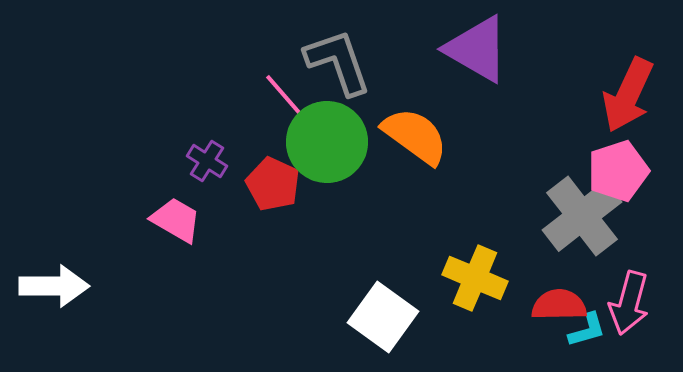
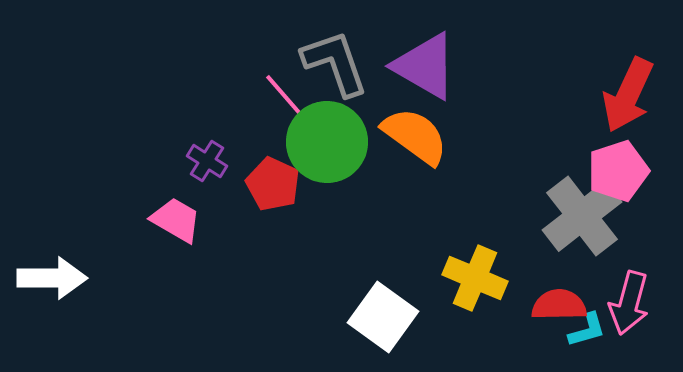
purple triangle: moved 52 px left, 17 px down
gray L-shape: moved 3 px left, 1 px down
white arrow: moved 2 px left, 8 px up
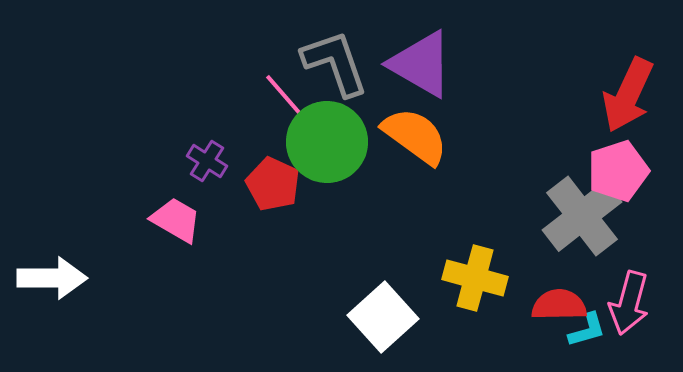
purple triangle: moved 4 px left, 2 px up
yellow cross: rotated 8 degrees counterclockwise
white square: rotated 12 degrees clockwise
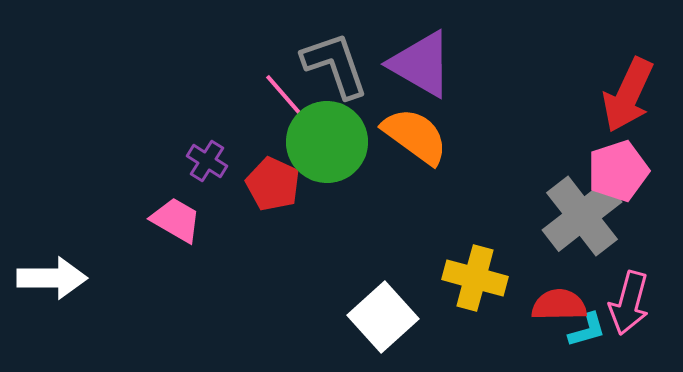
gray L-shape: moved 2 px down
